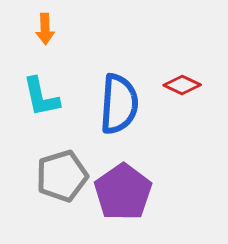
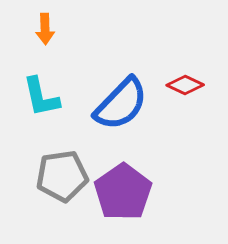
red diamond: moved 3 px right
blue semicircle: moved 2 px right; rotated 40 degrees clockwise
gray pentagon: rotated 9 degrees clockwise
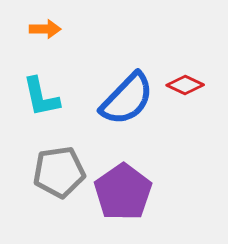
orange arrow: rotated 88 degrees counterclockwise
blue semicircle: moved 6 px right, 5 px up
gray pentagon: moved 3 px left, 4 px up
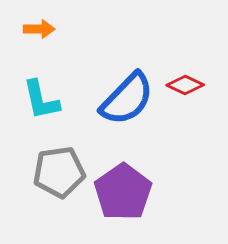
orange arrow: moved 6 px left
cyan L-shape: moved 3 px down
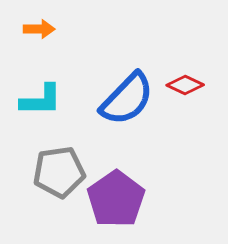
cyan L-shape: rotated 78 degrees counterclockwise
purple pentagon: moved 7 px left, 7 px down
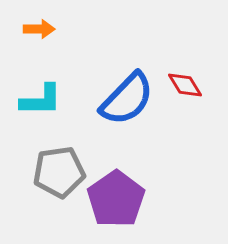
red diamond: rotated 33 degrees clockwise
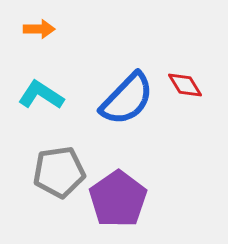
cyan L-shape: moved 5 px up; rotated 147 degrees counterclockwise
purple pentagon: moved 2 px right
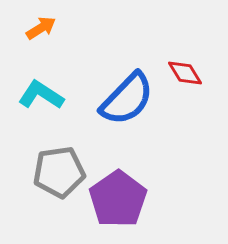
orange arrow: moved 2 px right, 1 px up; rotated 32 degrees counterclockwise
red diamond: moved 12 px up
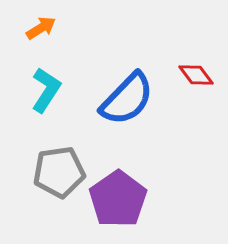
red diamond: moved 11 px right, 2 px down; rotated 6 degrees counterclockwise
cyan L-shape: moved 5 px right, 5 px up; rotated 90 degrees clockwise
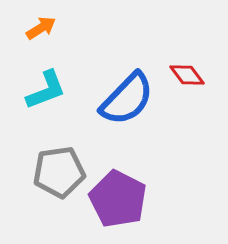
red diamond: moved 9 px left
cyan L-shape: rotated 36 degrees clockwise
purple pentagon: rotated 10 degrees counterclockwise
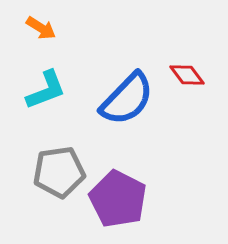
orange arrow: rotated 64 degrees clockwise
